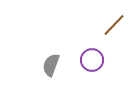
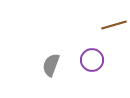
brown line: rotated 30 degrees clockwise
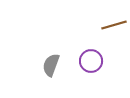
purple circle: moved 1 px left, 1 px down
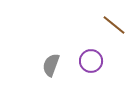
brown line: rotated 55 degrees clockwise
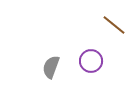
gray semicircle: moved 2 px down
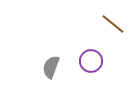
brown line: moved 1 px left, 1 px up
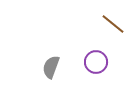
purple circle: moved 5 px right, 1 px down
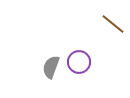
purple circle: moved 17 px left
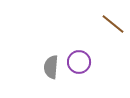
gray semicircle: rotated 15 degrees counterclockwise
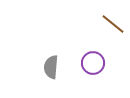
purple circle: moved 14 px right, 1 px down
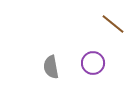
gray semicircle: rotated 15 degrees counterclockwise
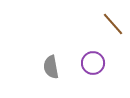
brown line: rotated 10 degrees clockwise
